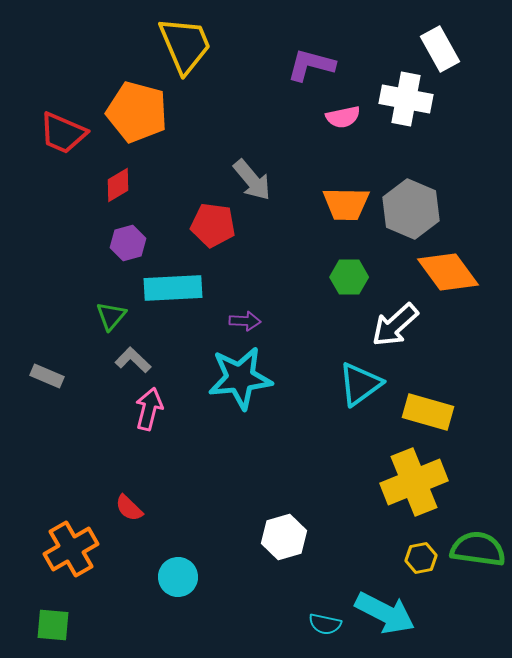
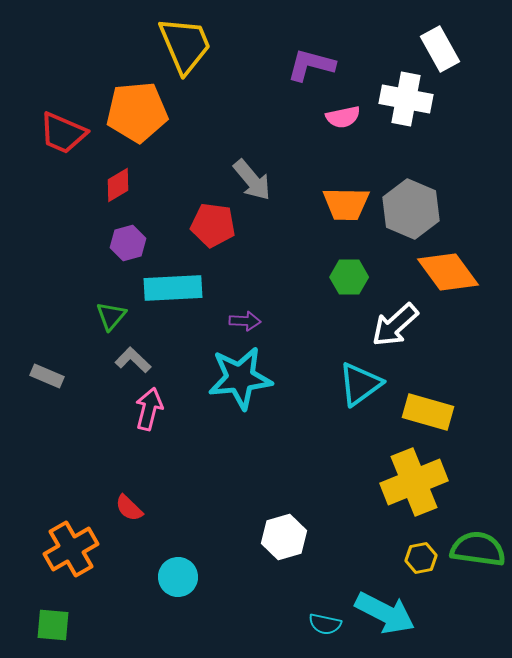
orange pentagon: rotated 20 degrees counterclockwise
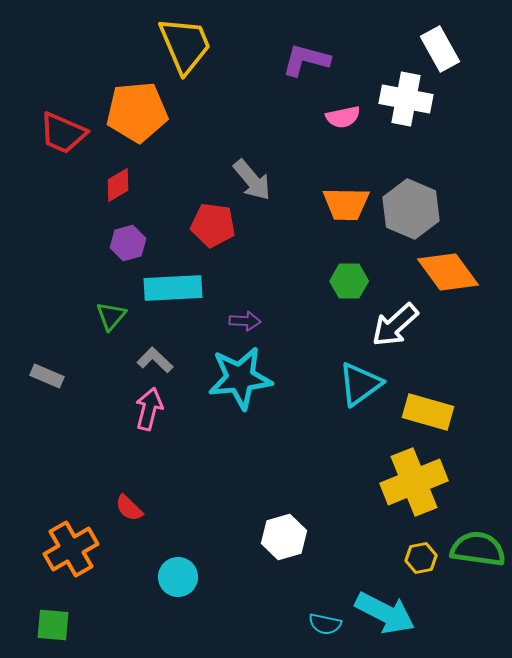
purple L-shape: moved 5 px left, 5 px up
green hexagon: moved 4 px down
gray L-shape: moved 22 px right
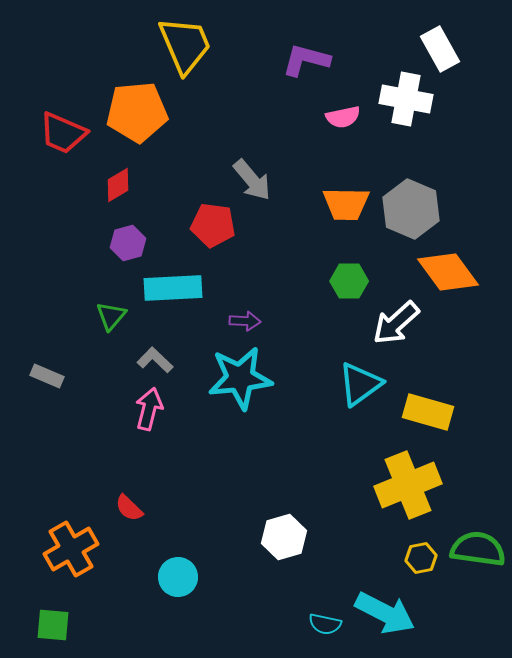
white arrow: moved 1 px right, 2 px up
yellow cross: moved 6 px left, 3 px down
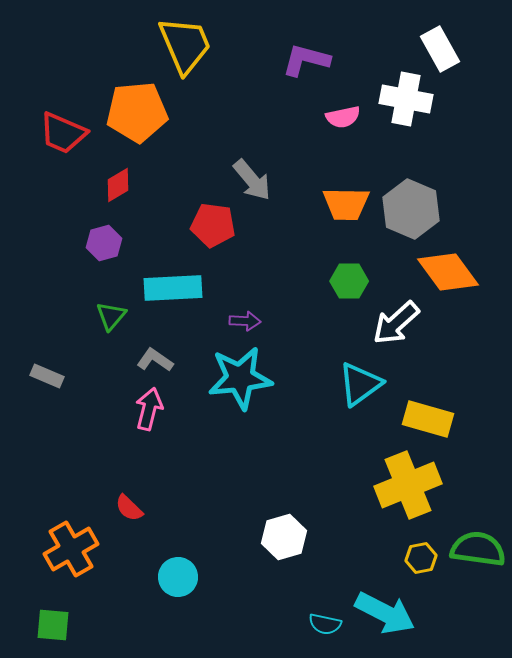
purple hexagon: moved 24 px left
gray L-shape: rotated 9 degrees counterclockwise
yellow rectangle: moved 7 px down
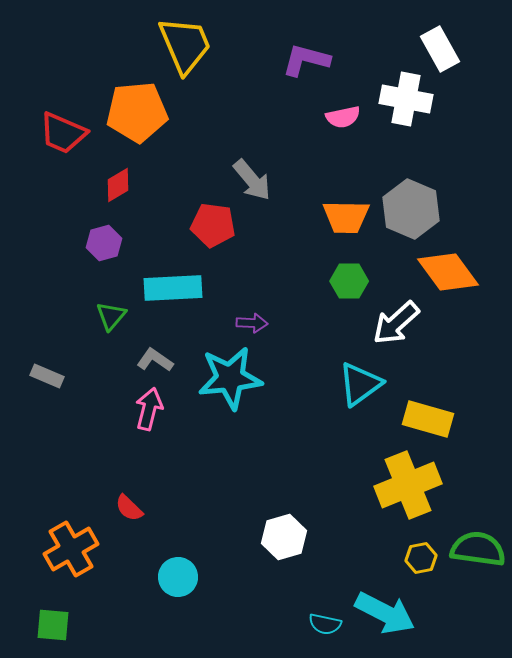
orange trapezoid: moved 13 px down
purple arrow: moved 7 px right, 2 px down
cyan star: moved 10 px left
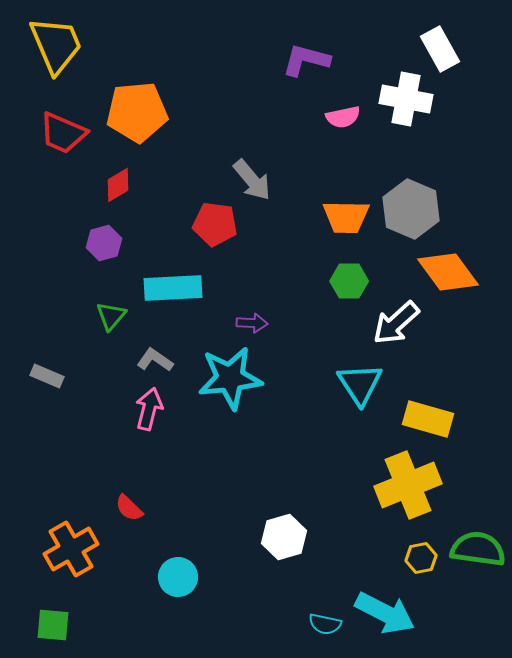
yellow trapezoid: moved 129 px left
red pentagon: moved 2 px right, 1 px up
cyan triangle: rotated 27 degrees counterclockwise
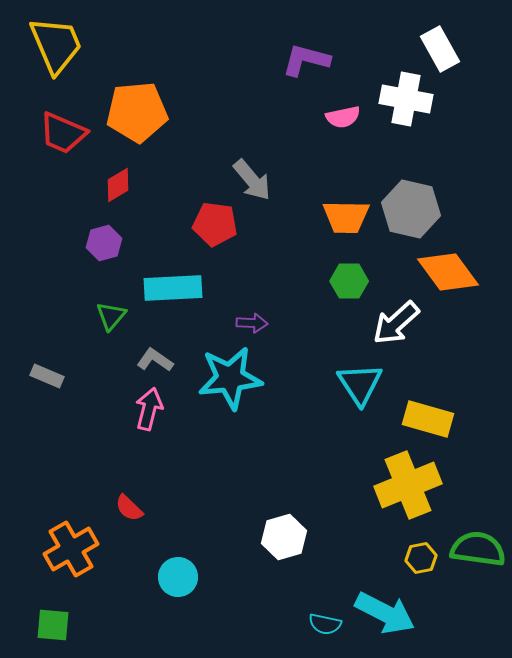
gray hexagon: rotated 10 degrees counterclockwise
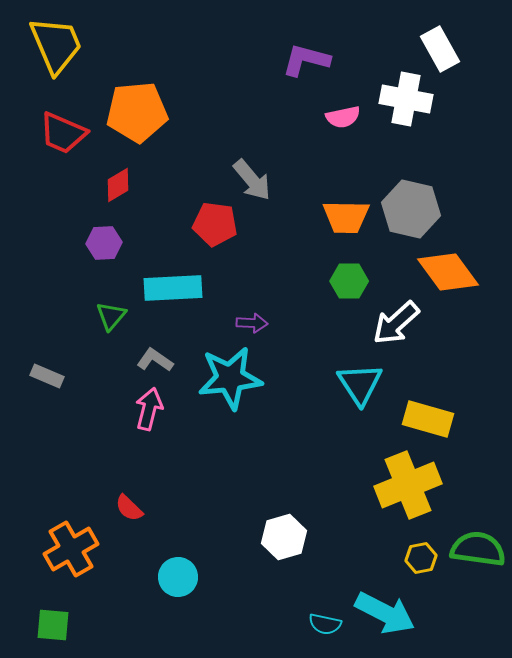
purple hexagon: rotated 12 degrees clockwise
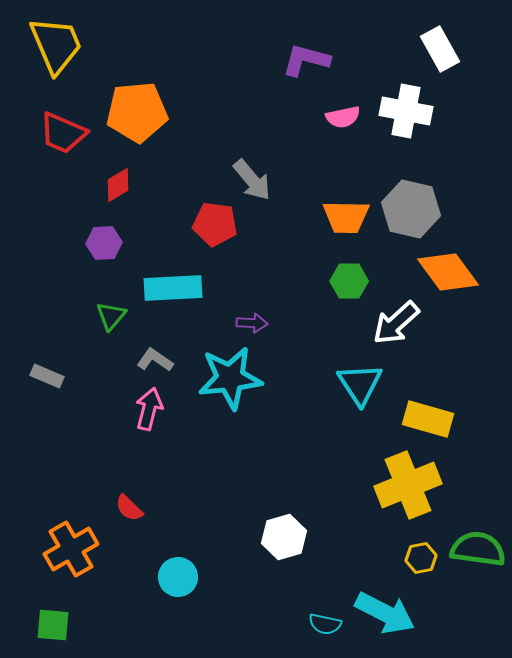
white cross: moved 12 px down
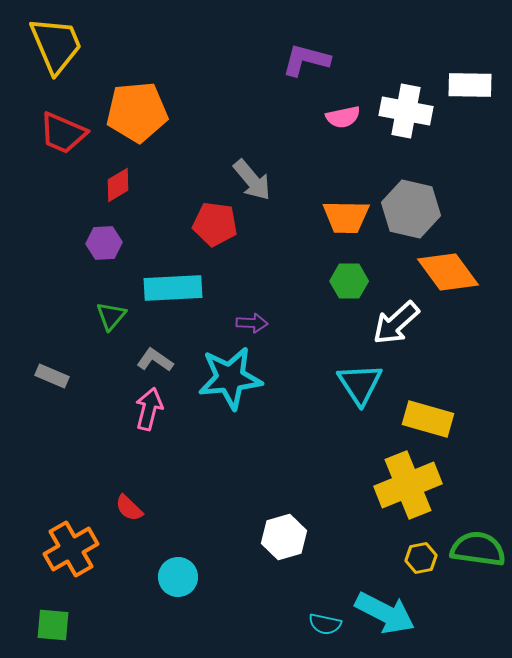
white rectangle: moved 30 px right, 36 px down; rotated 60 degrees counterclockwise
gray rectangle: moved 5 px right
